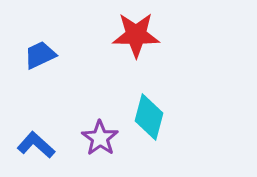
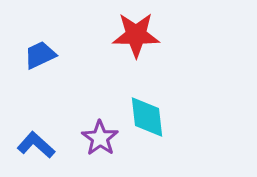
cyan diamond: moved 2 px left; rotated 21 degrees counterclockwise
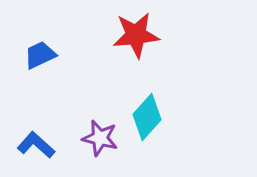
red star: rotated 6 degrees counterclockwise
cyan diamond: rotated 48 degrees clockwise
purple star: rotated 21 degrees counterclockwise
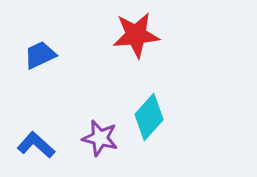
cyan diamond: moved 2 px right
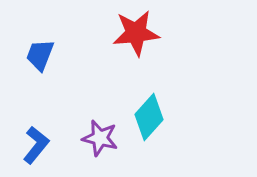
red star: moved 2 px up
blue trapezoid: rotated 44 degrees counterclockwise
blue L-shape: rotated 87 degrees clockwise
